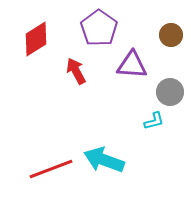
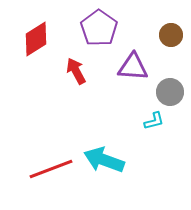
purple triangle: moved 1 px right, 2 px down
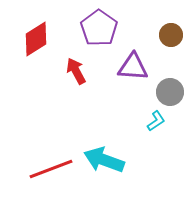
cyan L-shape: moved 2 px right; rotated 20 degrees counterclockwise
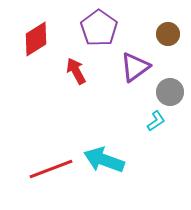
brown circle: moved 3 px left, 1 px up
purple triangle: moved 2 px right; rotated 40 degrees counterclockwise
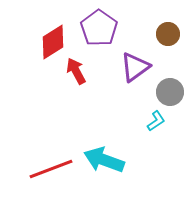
red diamond: moved 17 px right, 3 px down
